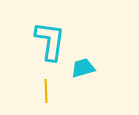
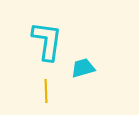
cyan L-shape: moved 3 px left
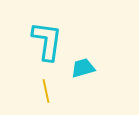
yellow line: rotated 10 degrees counterclockwise
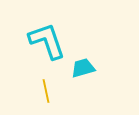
cyan L-shape: rotated 27 degrees counterclockwise
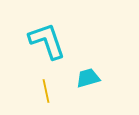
cyan trapezoid: moved 5 px right, 10 px down
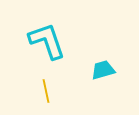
cyan trapezoid: moved 15 px right, 8 px up
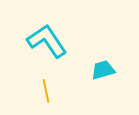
cyan L-shape: rotated 15 degrees counterclockwise
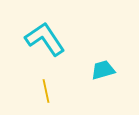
cyan L-shape: moved 2 px left, 2 px up
